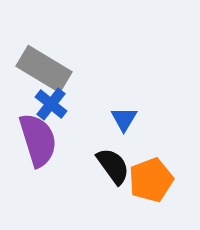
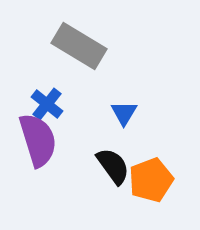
gray rectangle: moved 35 px right, 23 px up
blue cross: moved 4 px left
blue triangle: moved 6 px up
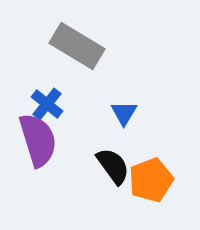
gray rectangle: moved 2 px left
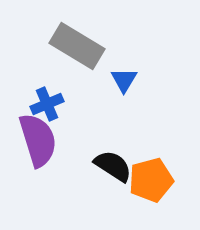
blue cross: rotated 28 degrees clockwise
blue triangle: moved 33 px up
black semicircle: rotated 21 degrees counterclockwise
orange pentagon: rotated 6 degrees clockwise
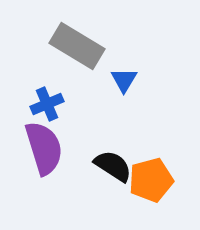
purple semicircle: moved 6 px right, 8 px down
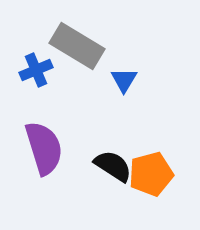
blue cross: moved 11 px left, 34 px up
orange pentagon: moved 6 px up
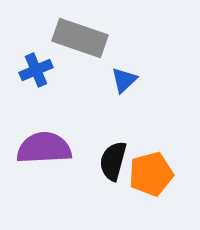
gray rectangle: moved 3 px right, 8 px up; rotated 12 degrees counterclockwise
blue triangle: rotated 16 degrees clockwise
purple semicircle: rotated 76 degrees counterclockwise
black semicircle: moved 5 px up; rotated 108 degrees counterclockwise
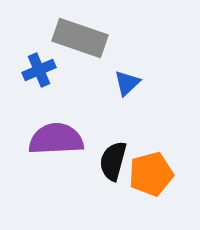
blue cross: moved 3 px right
blue triangle: moved 3 px right, 3 px down
purple semicircle: moved 12 px right, 9 px up
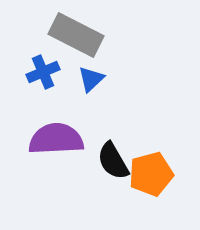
gray rectangle: moved 4 px left, 3 px up; rotated 8 degrees clockwise
blue cross: moved 4 px right, 2 px down
blue triangle: moved 36 px left, 4 px up
black semicircle: rotated 45 degrees counterclockwise
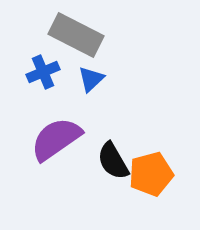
purple semicircle: rotated 32 degrees counterclockwise
